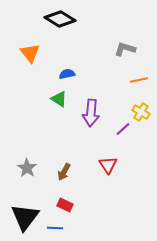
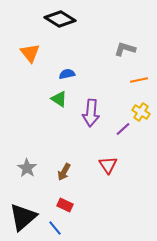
black triangle: moved 2 px left; rotated 12 degrees clockwise
blue line: rotated 49 degrees clockwise
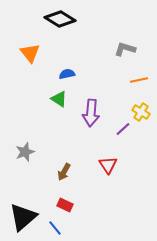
gray star: moved 2 px left, 16 px up; rotated 18 degrees clockwise
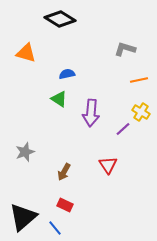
orange triangle: moved 4 px left; rotated 35 degrees counterclockwise
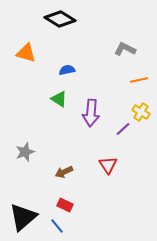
gray L-shape: rotated 10 degrees clockwise
blue semicircle: moved 4 px up
brown arrow: rotated 36 degrees clockwise
blue line: moved 2 px right, 2 px up
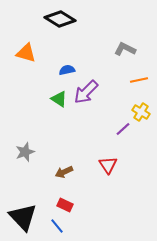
purple arrow: moved 5 px left, 21 px up; rotated 40 degrees clockwise
black triangle: rotated 32 degrees counterclockwise
